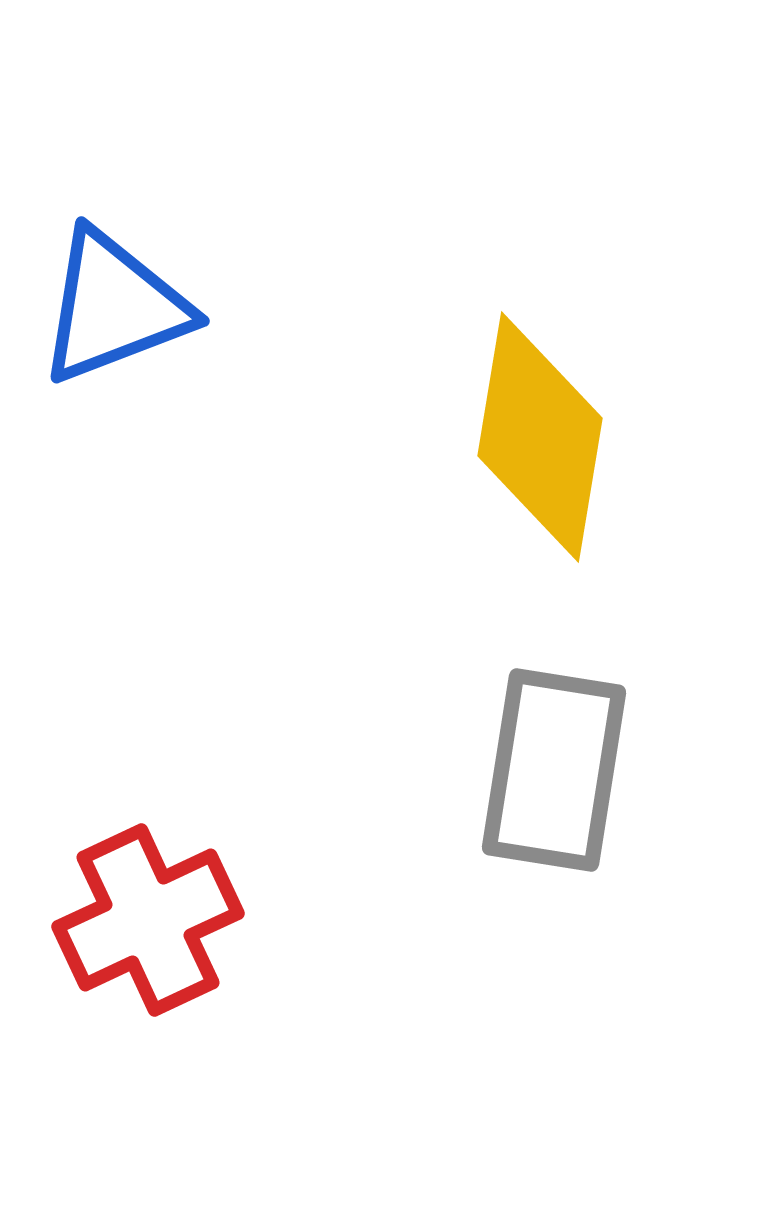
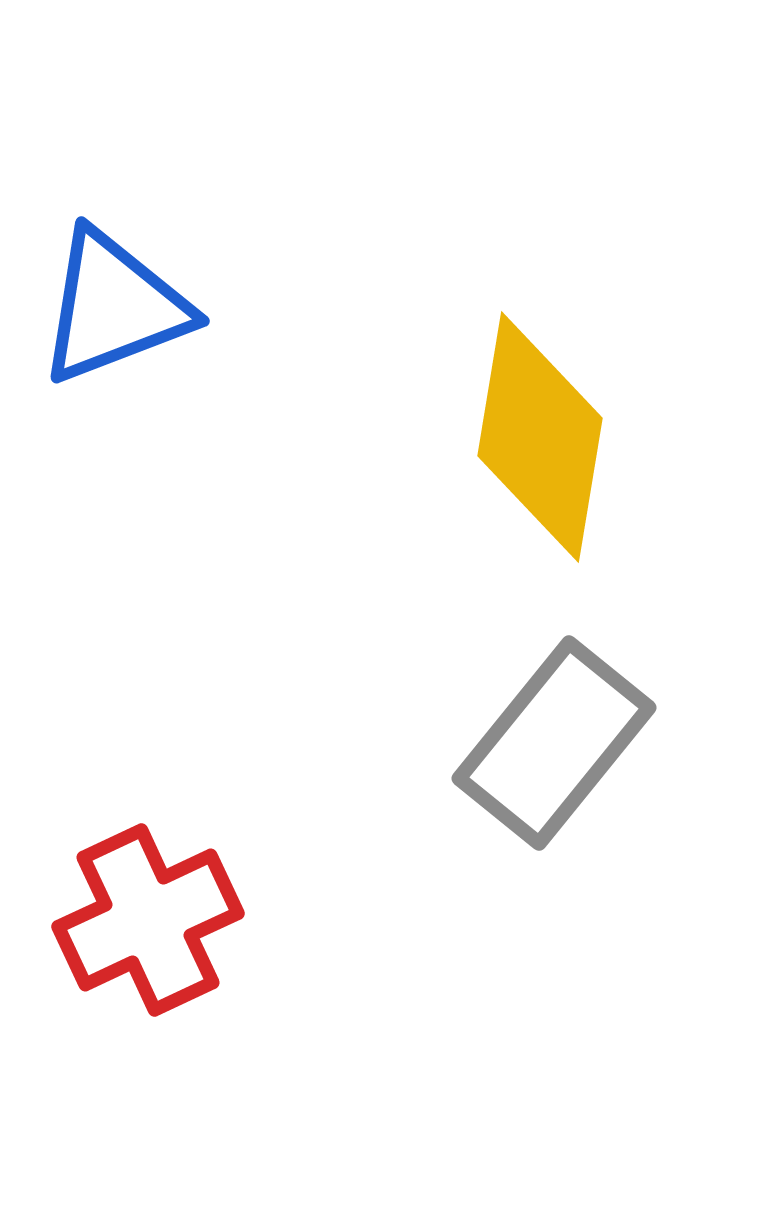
gray rectangle: moved 27 px up; rotated 30 degrees clockwise
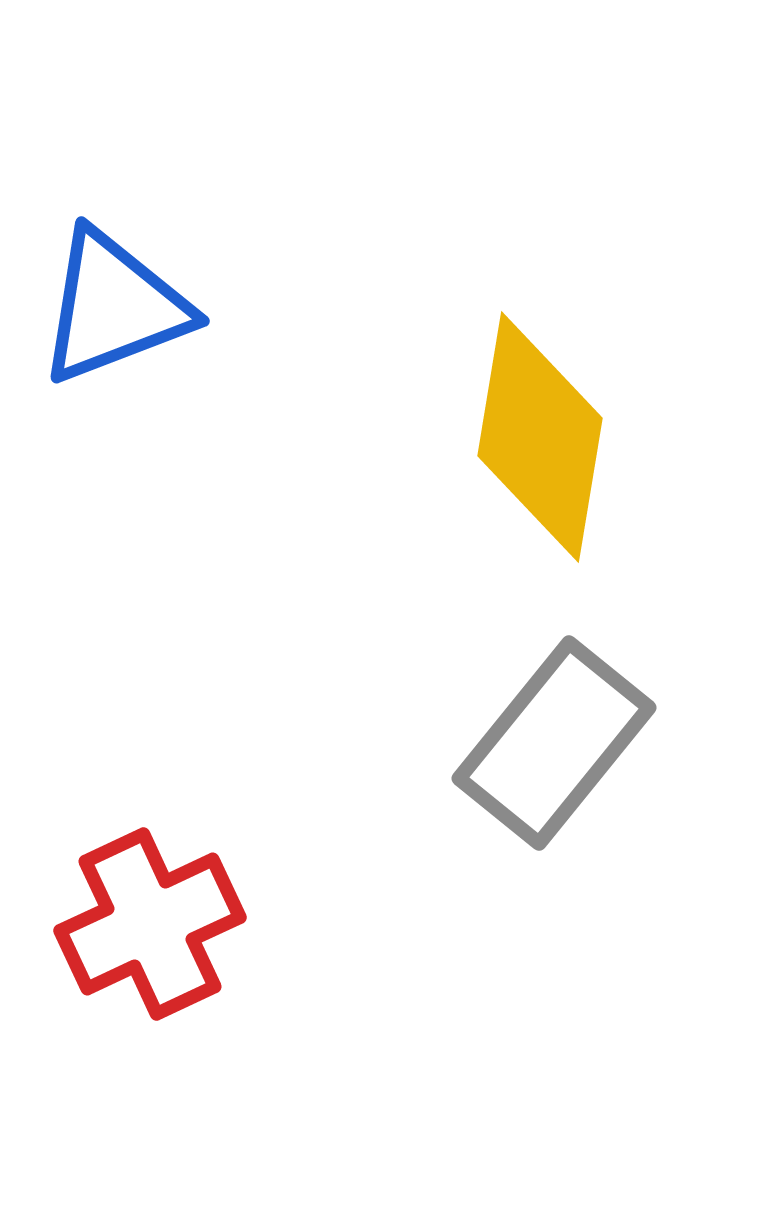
red cross: moved 2 px right, 4 px down
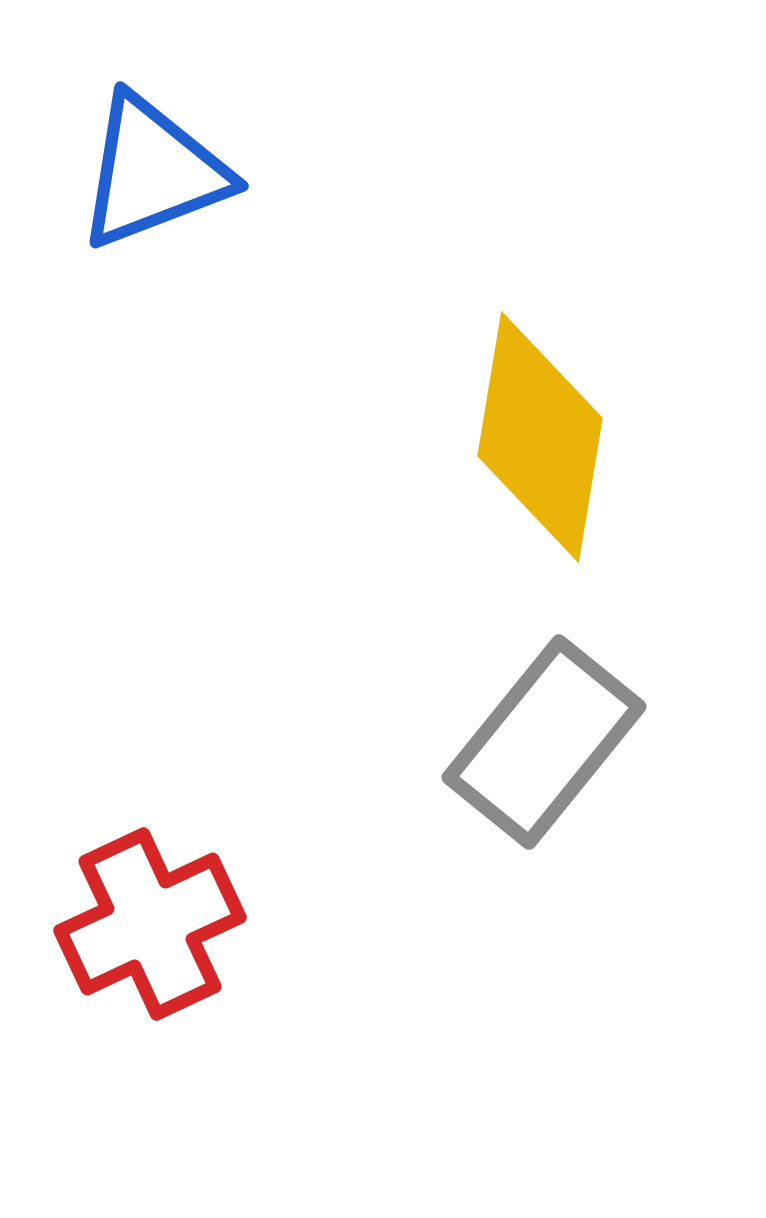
blue triangle: moved 39 px right, 135 px up
gray rectangle: moved 10 px left, 1 px up
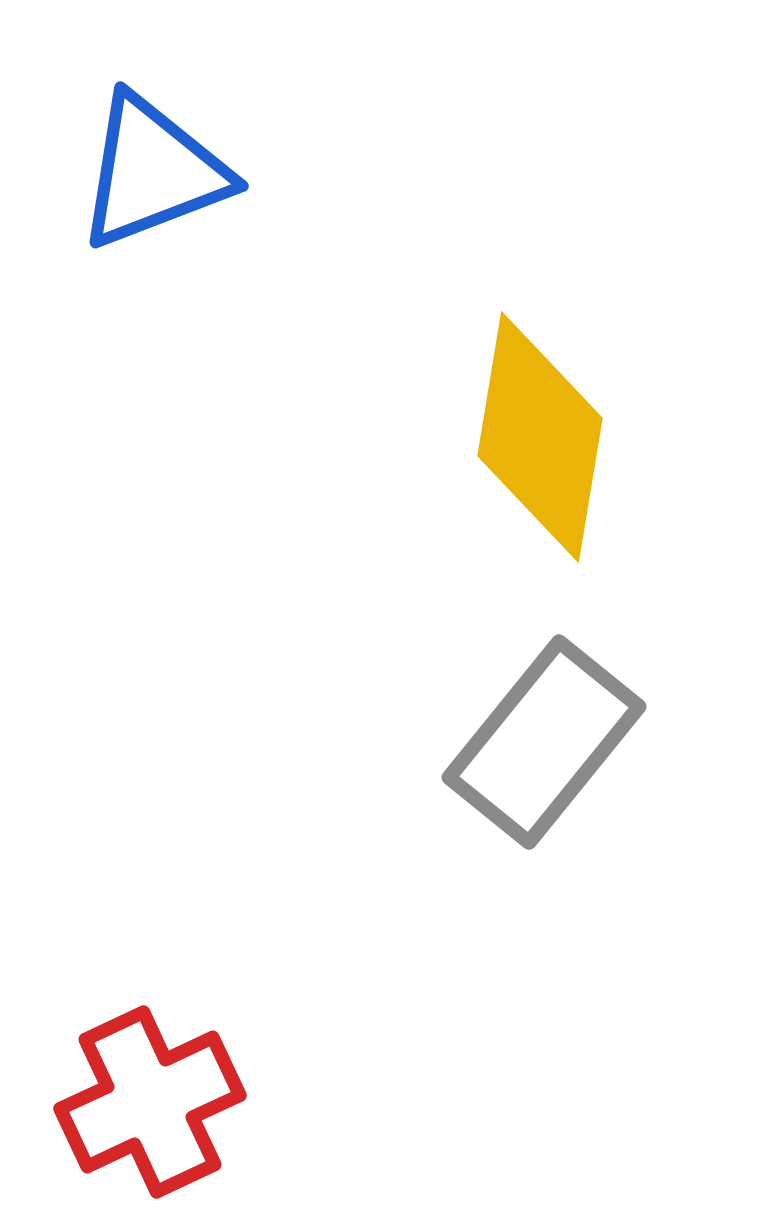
red cross: moved 178 px down
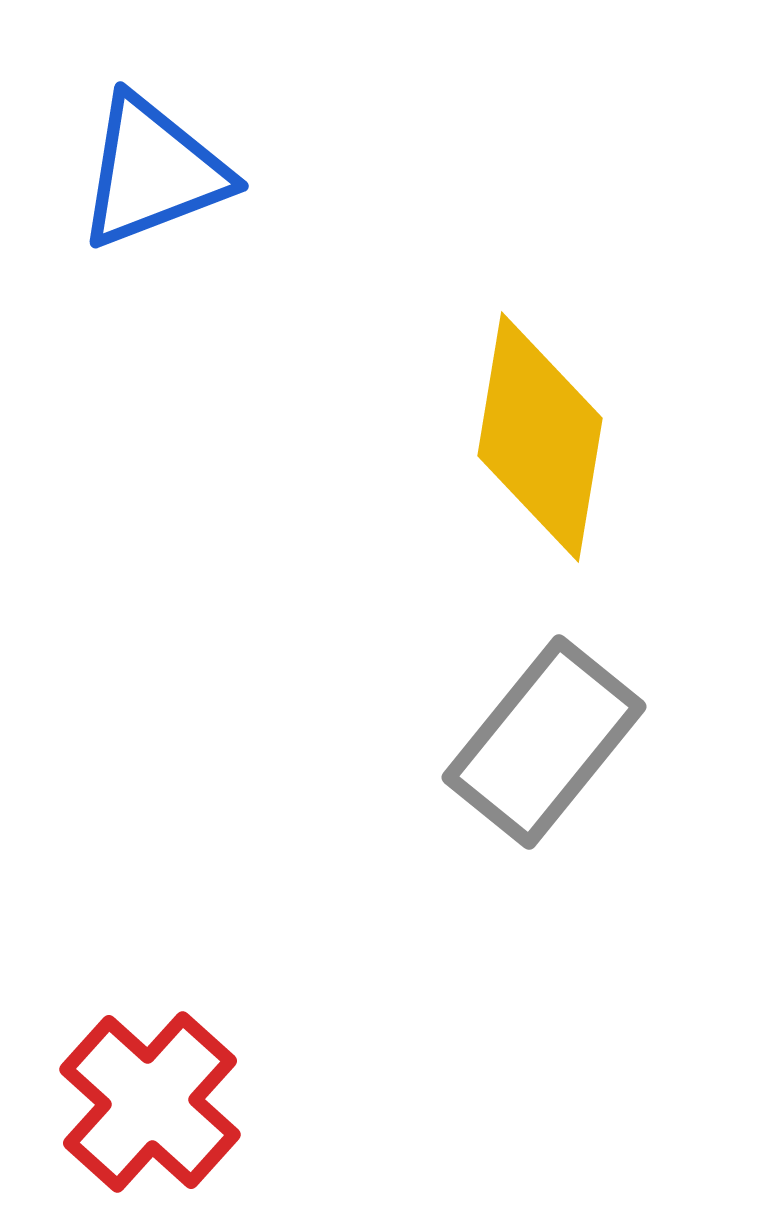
red cross: rotated 23 degrees counterclockwise
